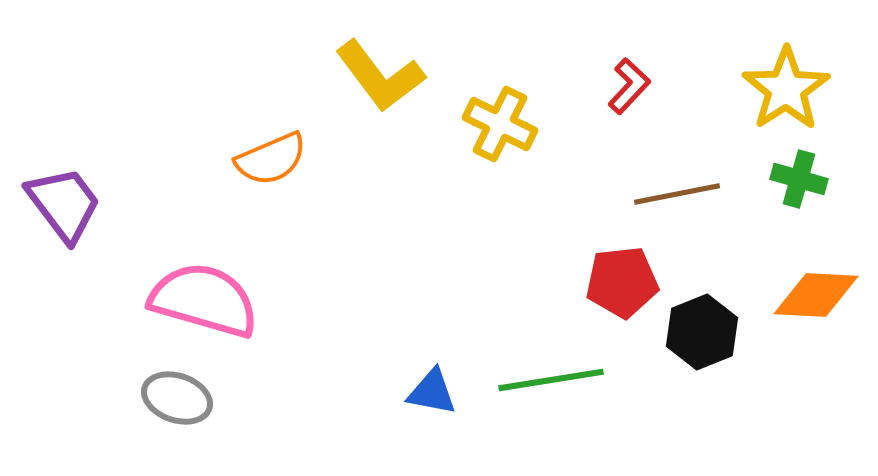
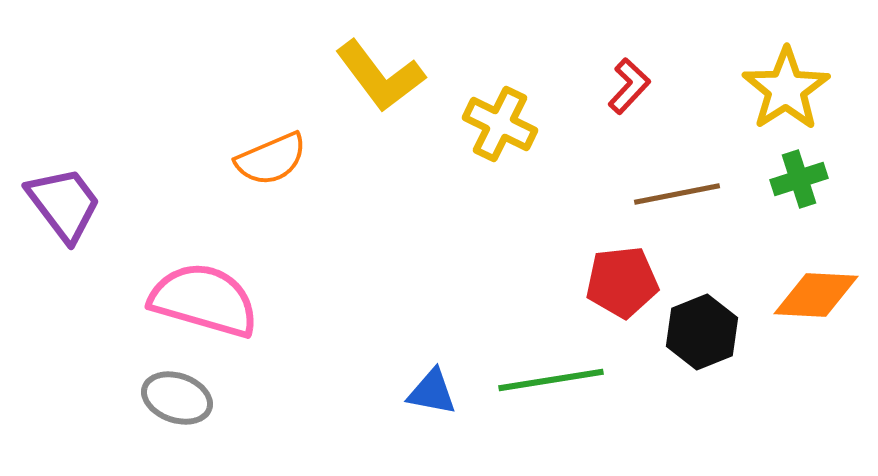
green cross: rotated 34 degrees counterclockwise
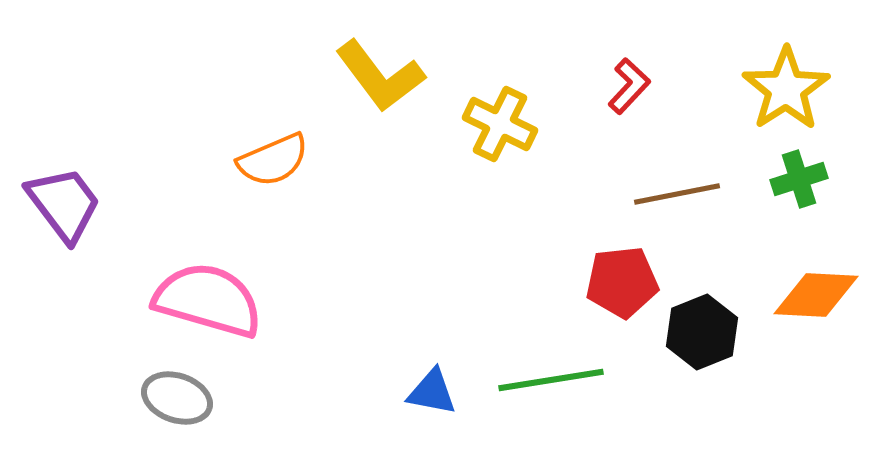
orange semicircle: moved 2 px right, 1 px down
pink semicircle: moved 4 px right
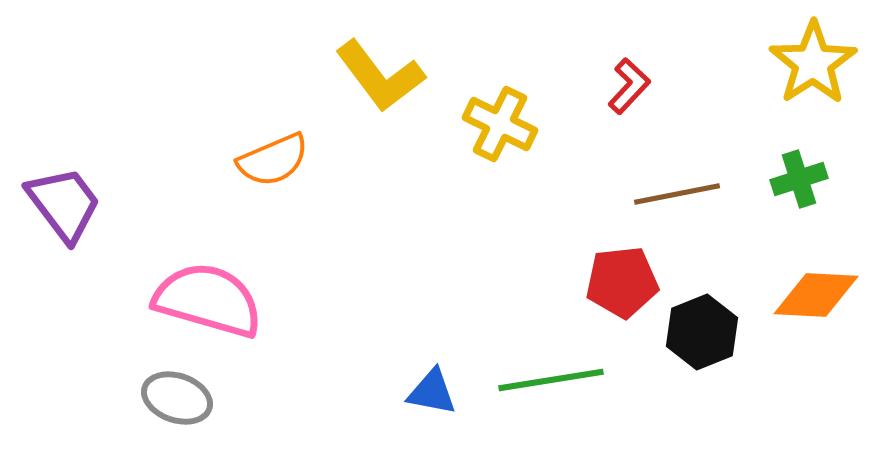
yellow star: moved 27 px right, 26 px up
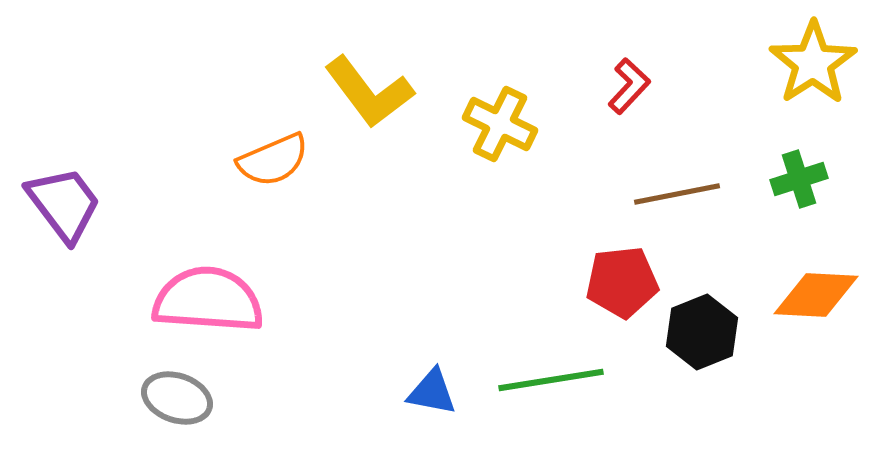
yellow L-shape: moved 11 px left, 16 px down
pink semicircle: rotated 12 degrees counterclockwise
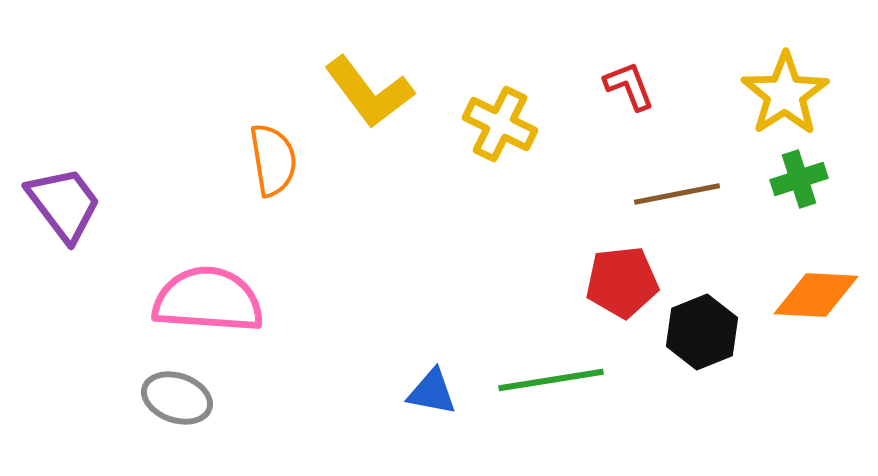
yellow star: moved 28 px left, 31 px down
red L-shape: rotated 64 degrees counterclockwise
orange semicircle: rotated 76 degrees counterclockwise
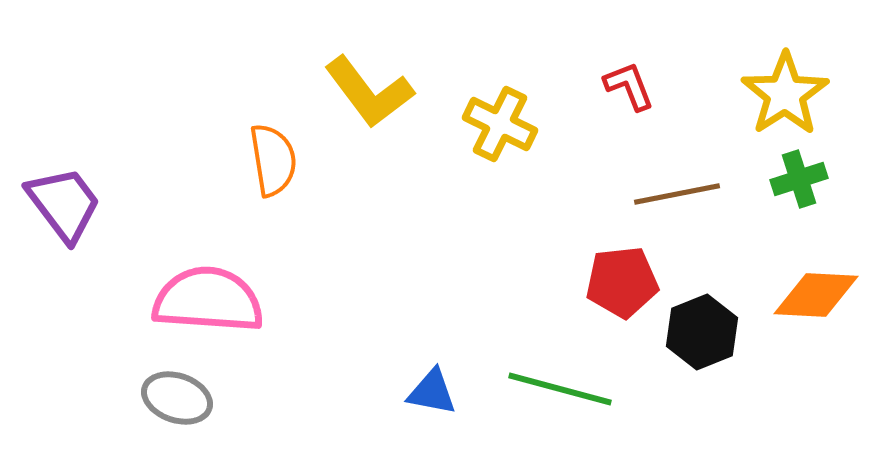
green line: moved 9 px right, 9 px down; rotated 24 degrees clockwise
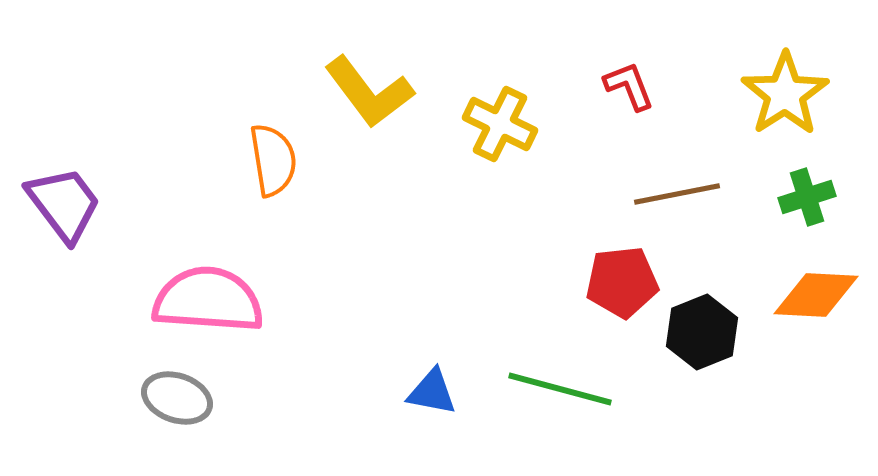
green cross: moved 8 px right, 18 px down
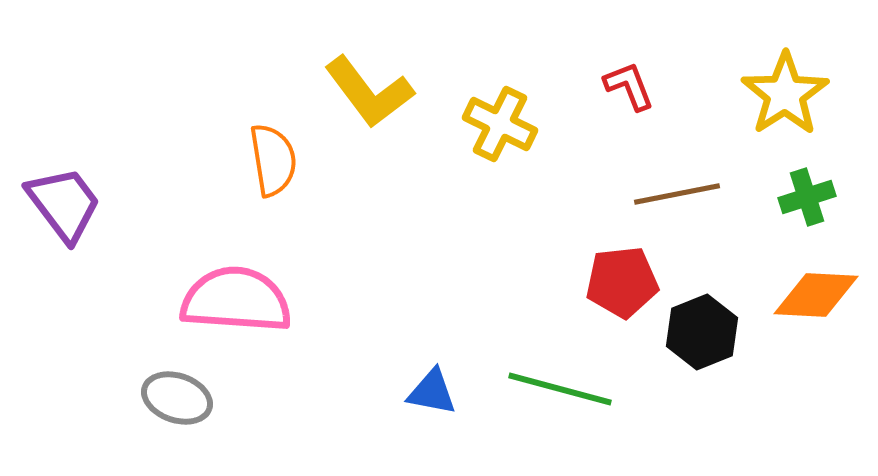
pink semicircle: moved 28 px right
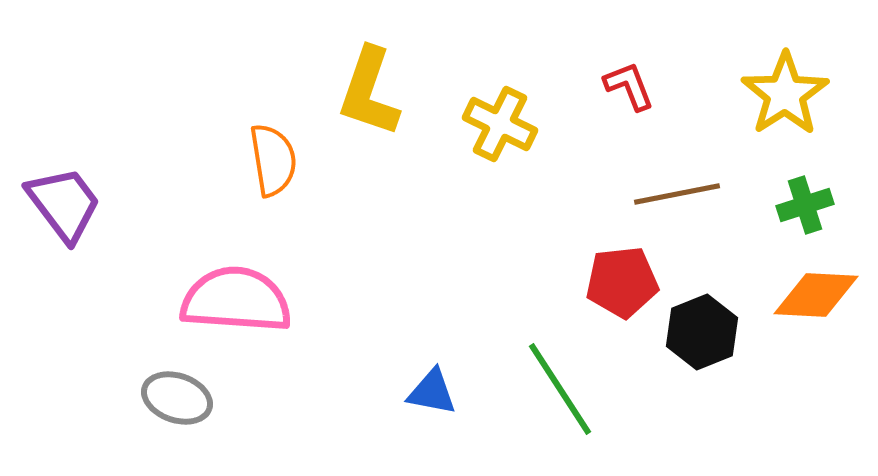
yellow L-shape: rotated 56 degrees clockwise
green cross: moved 2 px left, 8 px down
green line: rotated 42 degrees clockwise
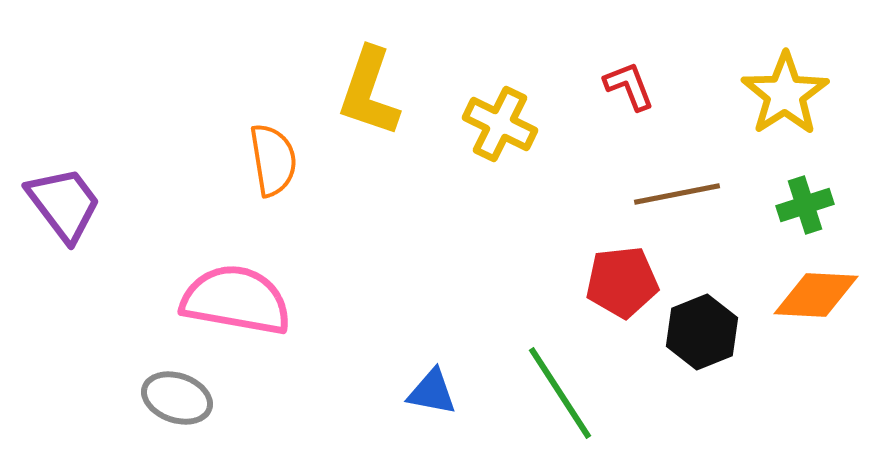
pink semicircle: rotated 6 degrees clockwise
green line: moved 4 px down
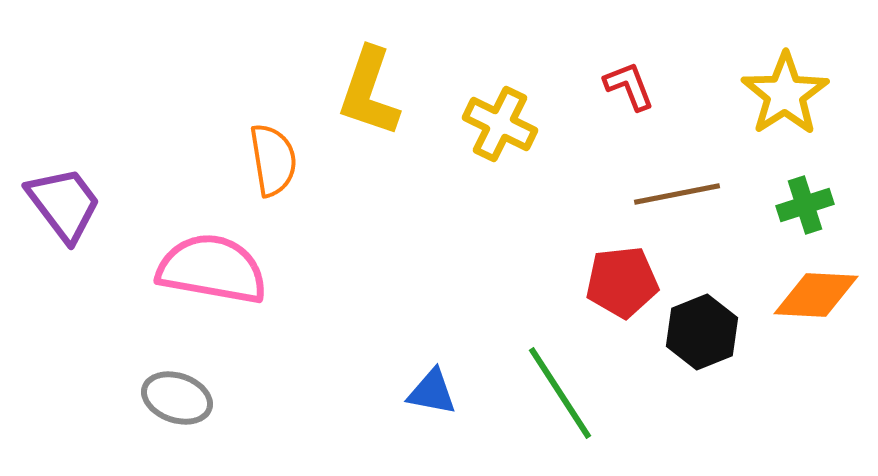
pink semicircle: moved 24 px left, 31 px up
